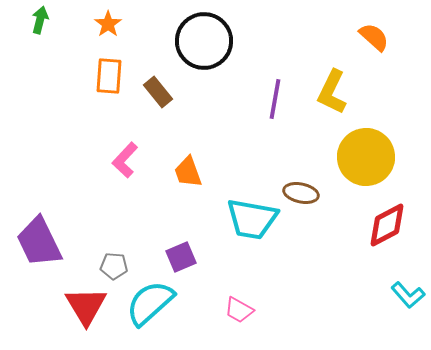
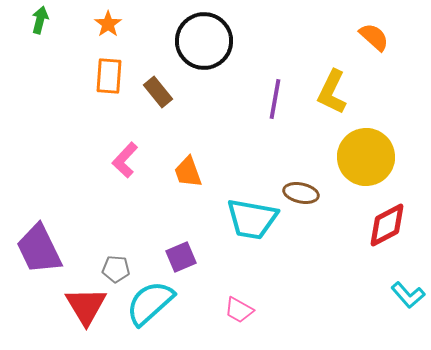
purple trapezoid: moved 7 px down
gray pentagon: moved 2 px right, 3 px down
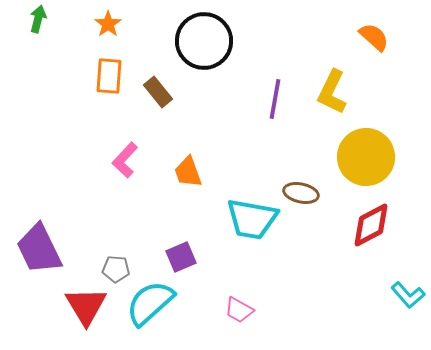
green arrow: moved 2 px left, 1 px up
red diamond: moved 16 px left
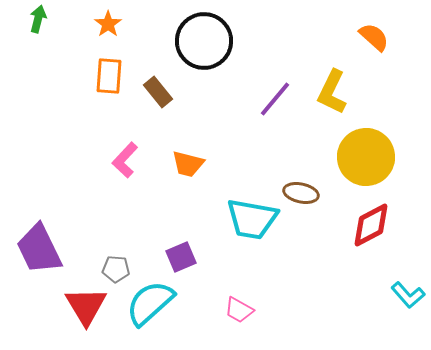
purple line: rotated 30 degrees clockwise
orange trapezoid: moved 8 px up; rotated 56 degrees counterclockwise
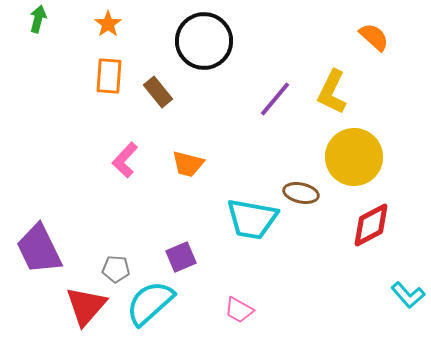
yellow circle: moved 12 px left
red triangle: rotated 12 degrees clockwise
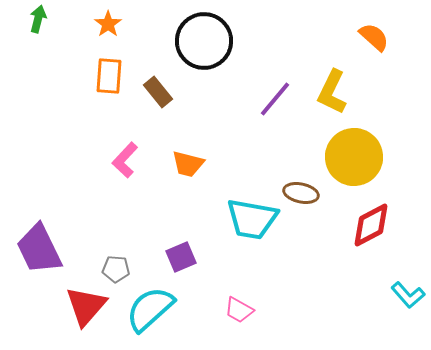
cyan semicircle: moved 6 px down
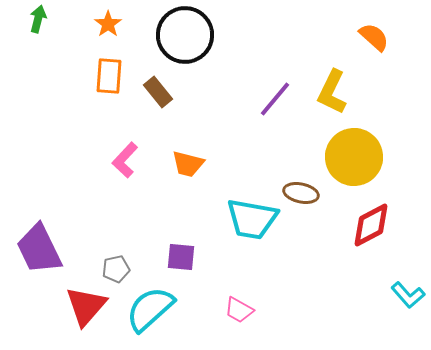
black circle: moved 19 px left, 6 px up
purple square: rotated 28 degrees clockwise
gray pentagon: rotated 16 degrees counterclockwise
